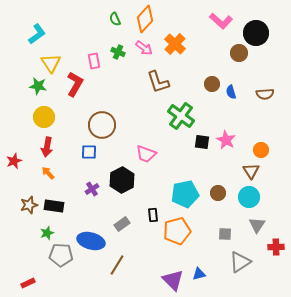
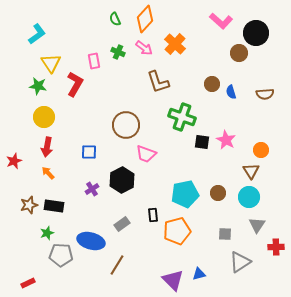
green cross at (181, 116): moved 1 px right, 1 px down; rotated 16 degrees counterclockwise
brown circle at (102, 125): moved 24 px right
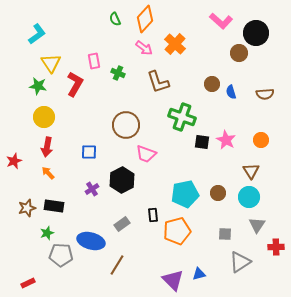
green cross at (118, 52): moved 21 px down
orange circle at (261, 150): moved 10 px up
brown star at (29, 205): moved 2 px left, 3 px down
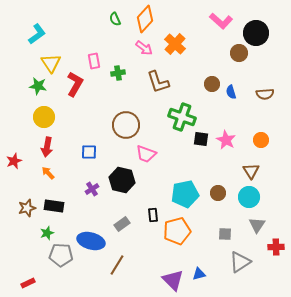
green cross at (118, 73): rotated 32 degrees counterclockwise
black square at (202, 142): moved 1 px left, 3 px up
black hexagon at (122, 180): rotated 20 degrees counterclockwise
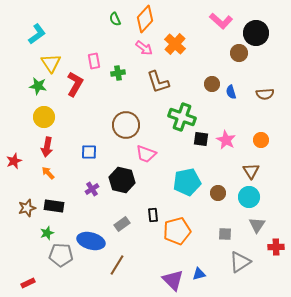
cyan pentagon at (185, 194): moved 2 px right, 12 px up
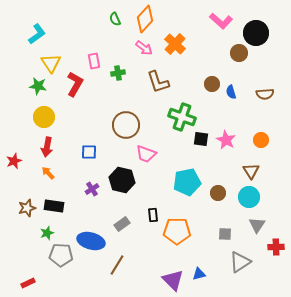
orange pentagon at (177, 231): rotated 16 degrees clockwise
